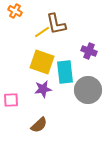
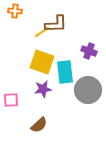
orange cross: rotated 24 degrees counterclockwise
brown L-shape: rotated 80 degrees counterclockwise
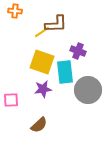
purple cross: moved 11 px left
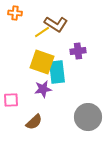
orange cross: moved 2 px down
brown L-shape: rotated 35 degrees clockwise
purple cross: rotated 28 degrees counterclockwise
cyan rectangle: moved 8 px left
gray circle: moved 27 px down
brown semicircle: moved 5 px left, 3 px up
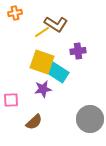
orange cross: rotated 16 degrees counterclockwise
cyan rectangle: rotated 50 degrees counterclockwise
gray circle: moved 2 px right, 2 px down
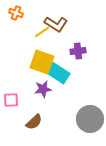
orange cross: moved 1 px right; rotated 32 degrees clockwise
cyan rectangle: moved 1 px right, 1 px down
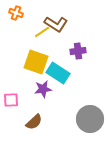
yellow square: moved 6 px left
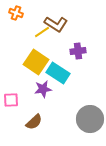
yellow square: rotated 15 degrees clockwise
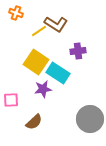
yellow line: moved 3 px left, 1 px up
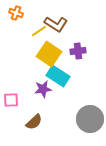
yellow square: moved 13 px right, 8 px up
cyan rectangle: moved 3 px down
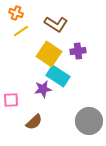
yellow line: moved 18 px left
gray circle: moved 1 px left, 2 px down
